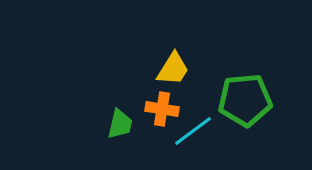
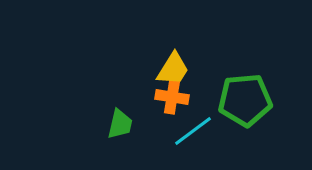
orange cross: moved 10 px right, 12 px up
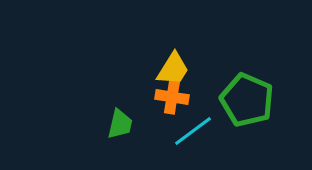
green pentagon: moved 2 px right; rotated 28 degrees clockwise
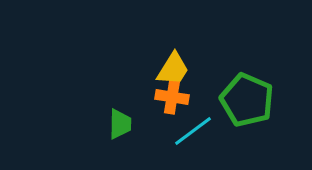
green trapezoid: rotated 12 degrees counterclockwise
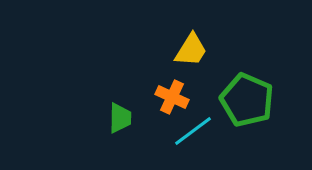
yellow trapezoid: moved 18 px right, 19 px up
orange cross: rotated 16 degrees clockwise
green trapezoid: moved 6 px up
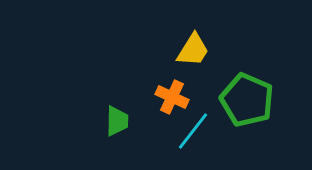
yellow trapezoid: moved 2 px right
green trapezoid: moved 3 px left, 3 px down
cyan line: rotated 15 degrees counterclockwise
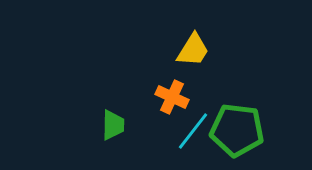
green pentagon: moved 10 px left, 30 px down; rotated 16 degrees counterclockwise
green trapezoid: moved 4 px left, 4 px down
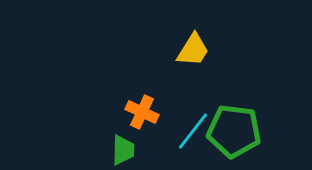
orange cross: moved 30 px left, 15 px down
green trapezoid: moved 10 px right, 25 px down
green pentagon: moved 3 px left, 1 px down
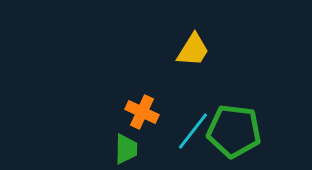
green trapezoid: moved 3 px right, 1 px up
